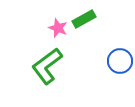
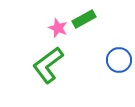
blue circle: moved 1 px left, 1 px up
green L-shape: moved 1 px right, 1 px up
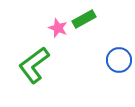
green L-shape: moved 14 px left
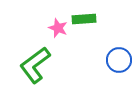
green rectangle: rotated 25 degrees clockwise
green L-shape: moved 1 px right
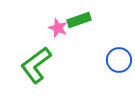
green rectangle: moved 5 px left, 1 px down; rotated 15 degrees counterclockwise
green L-shape: moved 1 px right
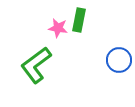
green rectangle: rotated 60 degrees counterclockwise
pink star: rotated 12 degrees counterclockwise
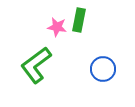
pink star: moved 1 px left, 1 px up
blue circle: moved 16 px left, 9 px down
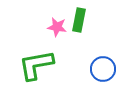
green L-shape: rotated 27 degrees clockwise
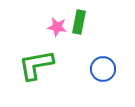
green rectangle: moved 2 px down
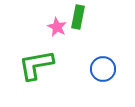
green rectangle: moved 1 px left, 5 px up
pink star: rotated 18 degrees clockwise
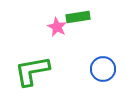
green rectangle: rotated 70 degrees clockwise
green L-shape: moved 4 px left, 6 px down
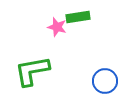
pink star: rotated 12 degrees counterclockwise
blue circle: moved 2 px right, 12 px down
